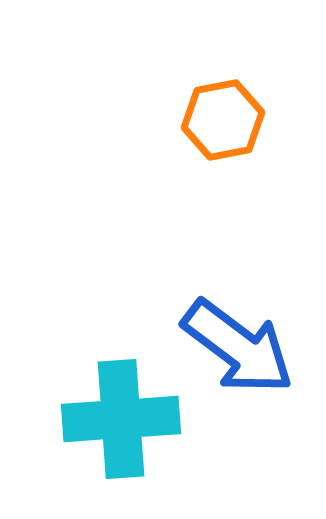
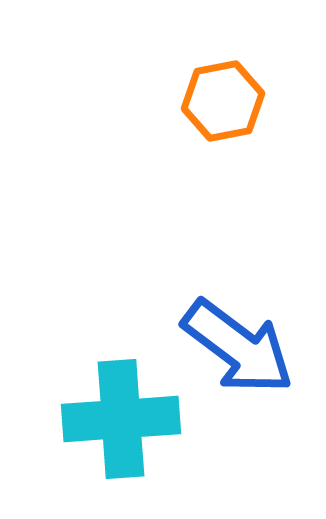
orange hexagon: moved 19 px up
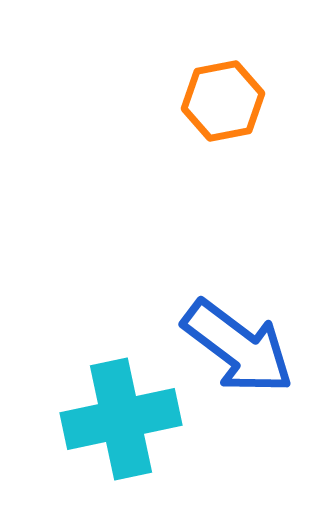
cyan cross: rotated 8 degrees counterclockwise
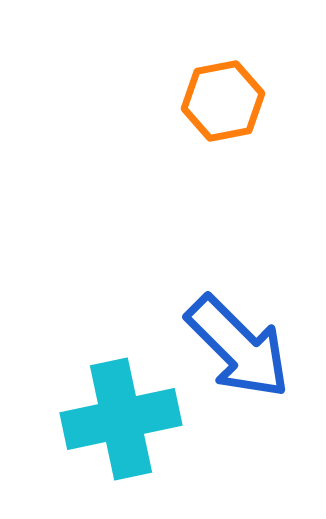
blue arrow: rotated 8 degrees clockwise
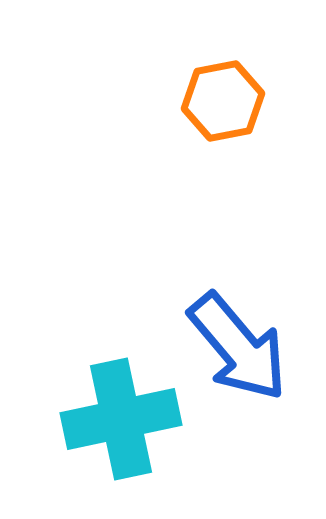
blue arrow: rotated 5 degrees clockwise
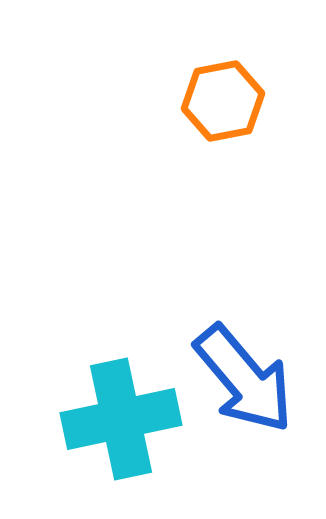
blue arrow: moved 6 px right, 32 px down
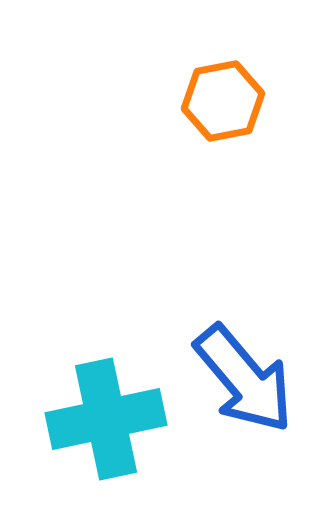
cyan cross: moved 15 px left
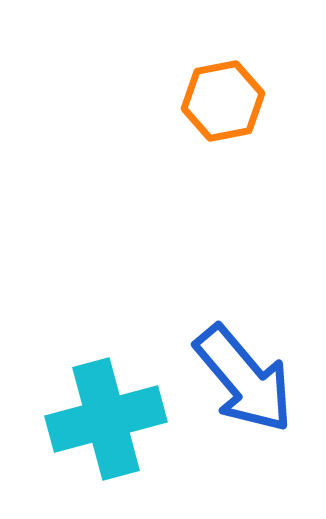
cyan cross: rotated 3 degrees counterclockwise
